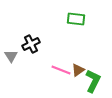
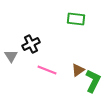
pink line: moved 14 px left
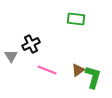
green L-shape: moved 4 px up; rotated 10 degrees counterclockwise
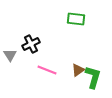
gray triangle: moved 1 px left, 1 px up
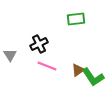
green rectangle: rotated 12 degrees counterclockwise
black cross: moved 8 px right
pink line: moved 4 px up
green L-shape: rotated 130 degrees clockwise
